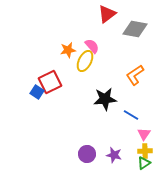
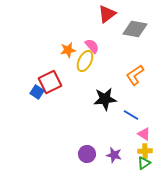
pink triangle: rotated 32 degrees counterclockwise
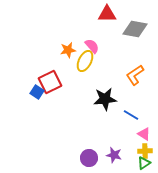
red triangle: rotated 36 degrees clockwise
purple circle: moved 2 px right, 4 px down
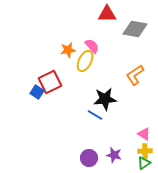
blue line: moved 36 px left
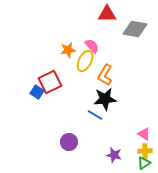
orange L-shape: moved 30 px left; rotated 25 degrees counterclockwise
purple circle: moved 20 px left, 16 px up
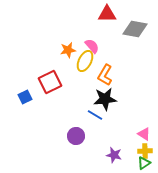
blue square: moved 12 px left, 5 px down; rotated 32 degrees clockwise
purple circle: moved 7 px right, 6 px up
